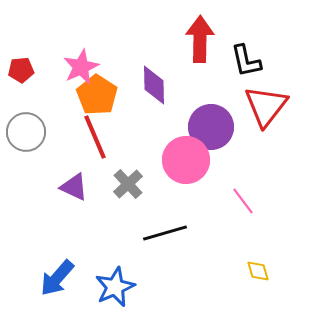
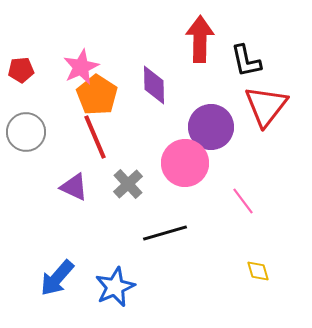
pink circle: moved 1 px left, 3 px down
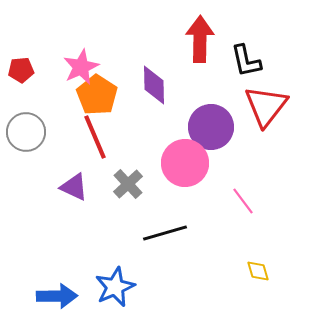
blue arrow: moved 18 px down; rotated 132 degrees counterclockwise
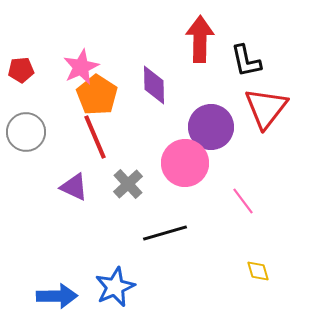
red triangle: moved 2 px down
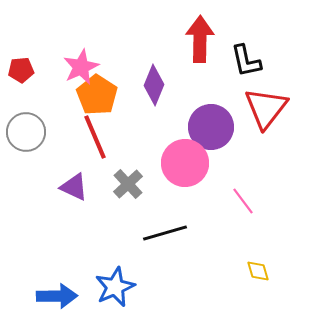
purple diamond: rotated 24 degrees clockwise
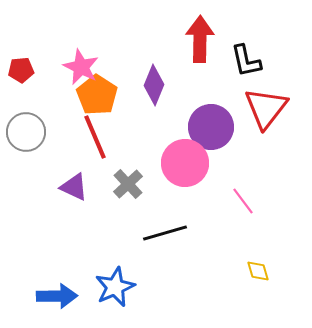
pink star: rotated 21 degrees counterclockwise
